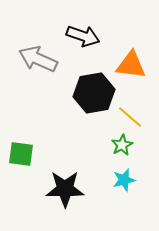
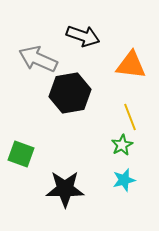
black hexagon: moved 24 px left
yellow line: rotated 28 degrees clockwise
green square: rotated 12 degrees clockwise
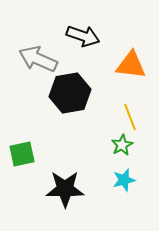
green square: moved 1 px right; rotated 32 degrees counterclockwise
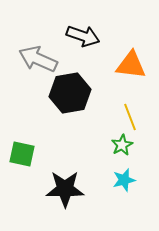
green square: rotated 24 degrees clockwise
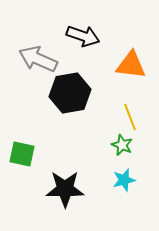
green star: rotated 20 degrees counterclockwise
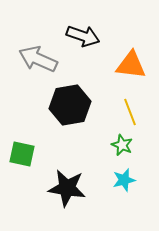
black hexagon: moved 12 px down
yellow line: moved 5 px up
black star: moved 2 px right, 1 px up; rotated 9 degrees clockwise
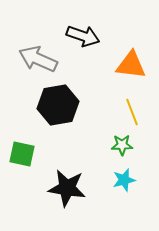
black hexagon: moved 12 px left
yellow line: moved 2 px right
green star: rotated 25 degrees counterclockwise
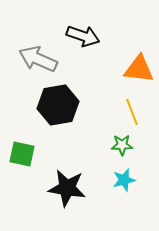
orange triangle: moved 8 px right, 4 px down
